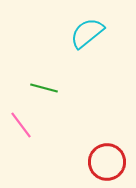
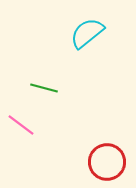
pink line: rotated 16 degrees counterclockwise
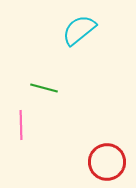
cyan semicircle: moved 8 px left, 3 px up
pink line: rotated 52 degrees clockwise
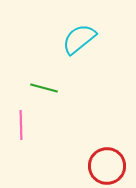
cyan semicircle: moved 9 px down
red circle: moved 4 px down
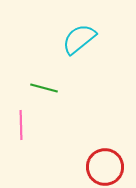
red circle: moved 2 px left, 1 px down
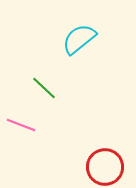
green line: rotated 28 degrees clockwise
pink line: rotated 68 degrees counterclockwise
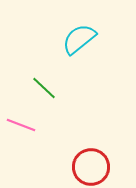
red circle: moved 14 px left
